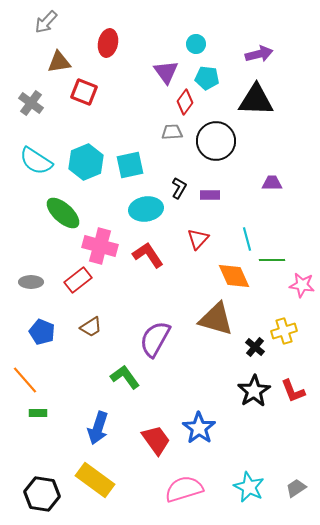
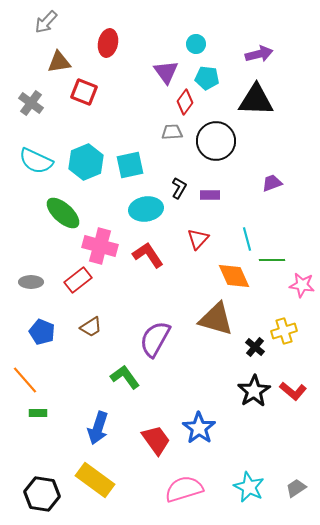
cyan semicircle at (36, 161): rotated 8 degrees counterclockwise
purple trapezoid at (272, 183): rotated 20 degrees counterclockwise
red L-shape at (293, 391): rotated 28 degrees counterclockwise
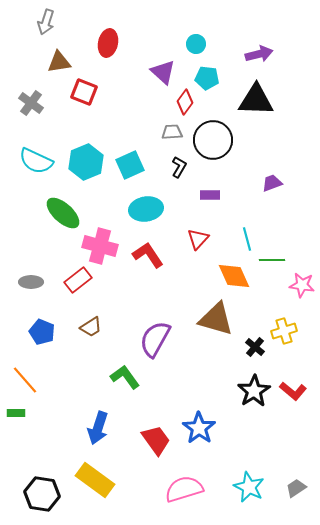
gray arrow at (46, 22): rotated 25 degrees counterclockwise
purple triangle at (166, 72): moved 3 px left; rotated 12 degrees counterclockwise
black circle at (216, 141): moved 3 px left, 1 px up
cyan square at (130, 165): rotated 12 degrees counterclockwise
black L-shape at (179, 188): moved 21 px up
green rectangle at (38, 413): moved 22 px left
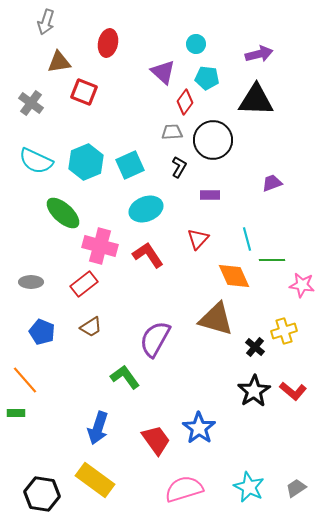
cyan ellipse at (146, 209): rotated 12 degrees counterclockwise
red rectangle at (78, 280): moved 6 px right, 4 px down
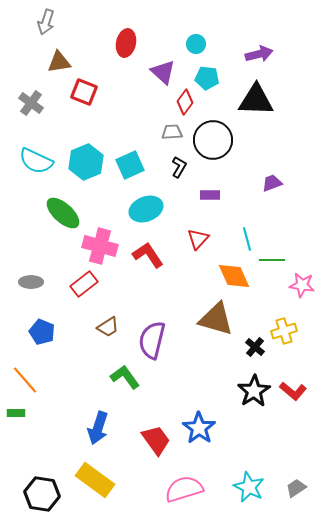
red ellipse at (108, 43): moved 18 px right
brown trapezoid at (91, 327): moved 17 px right
purple semicircle at (155, 339): moved 3 px left, 1 px down; rotated 15 degrees counterclockwise
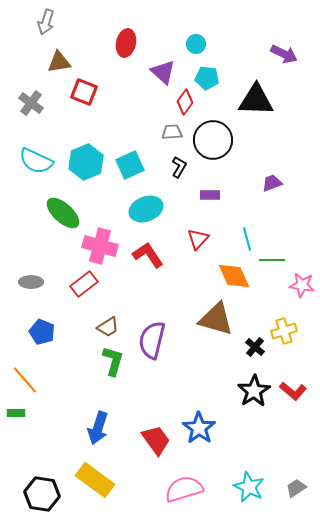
purple arrow at (259, 54): moved 25 px right; rotated 40 degrees clockwise
green L-shape at (125, 377): moved 12 px left, 16 px up; rotated 52 degrees clockwise
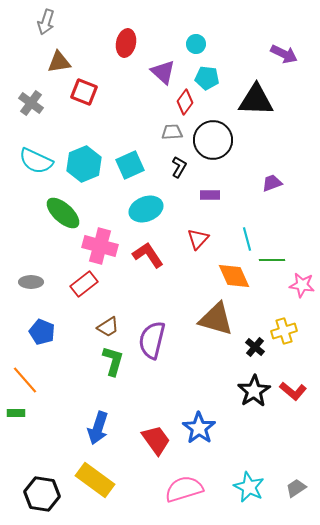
cyan hexagon at (86, 162): moved 2 px left, 2 px down
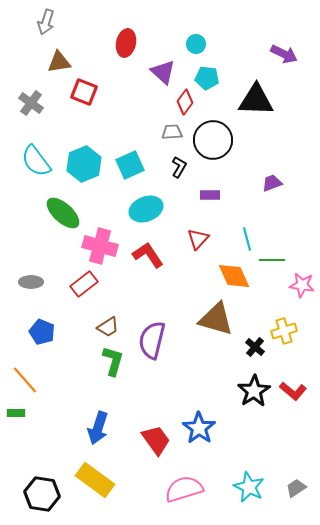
cyan semicircle at (36, 161): rotated 28 degrees clockwise
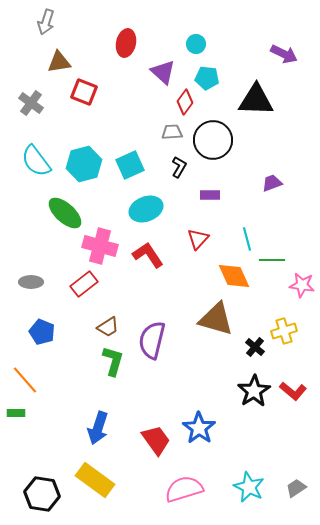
cyan hexagon at (84, 164): rotated 8 degrees clockwise
green ellipse at (63, 213): moved 2 px right
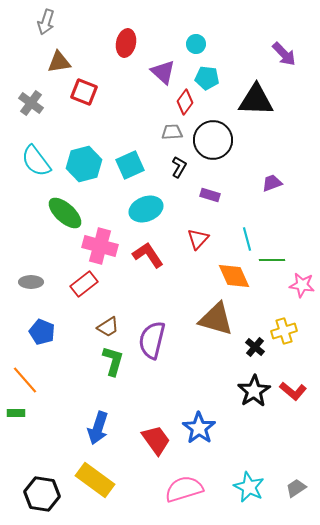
purple arrow at (284, 54): rotated 20 degrees clockwise
purple rectangle at (210, 195): rotated 18 degrees clockwise
